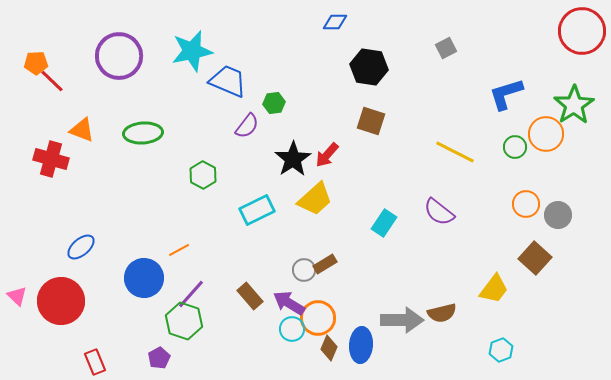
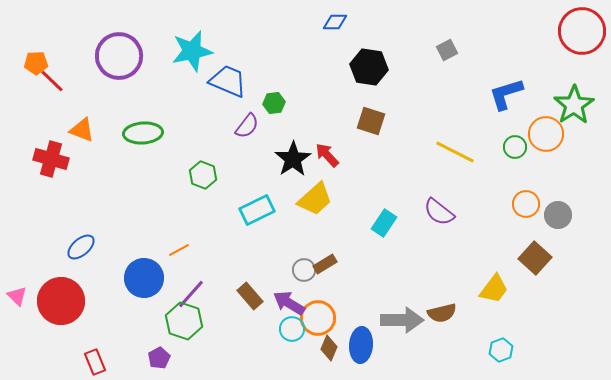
gray square at (446, 48): moved 1 px right, 2 px down
red arrow at (327, 155): rotated 96 degrees clockwise
green hexagon at (203, 175): rotated 8 degrees counterclockwise
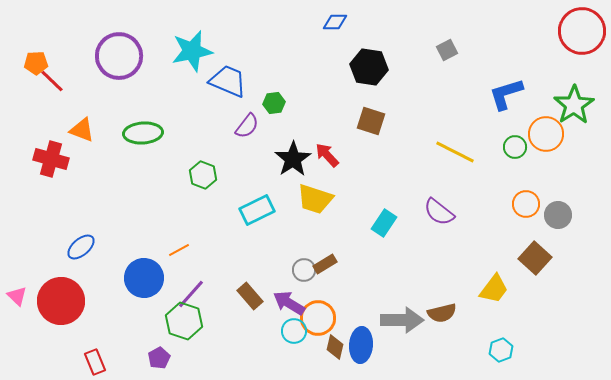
yellow trapezoid at (315, 199): rotated 60 degrees clockwise
cyan circle at (292, 329): moved 2 px right, 2 px down
brown diamond at (329, 348): moved 6 px right, 1 px up; rotated 10 degrees counterclockwise
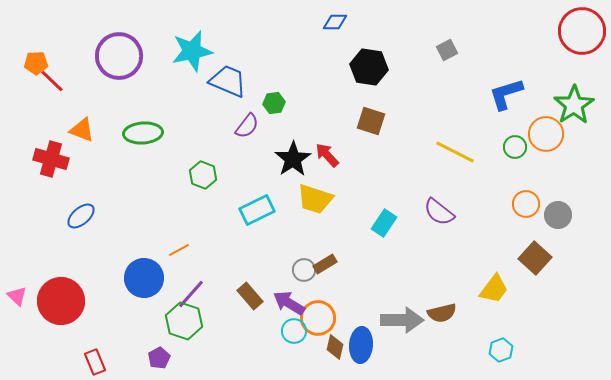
blue ellipse at (81, 247): moved 31 px up
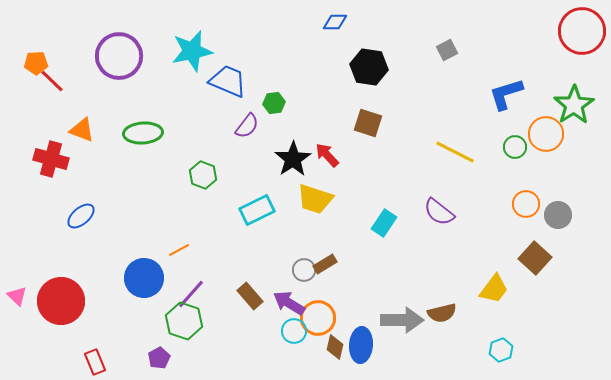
brown square at (371, 121): moved 3 px left, 2 px down
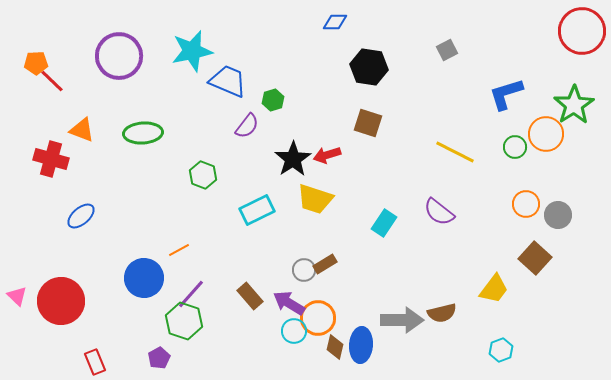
green hexagon at (274, 103): moved 1 px left, 3 px up; rotated 10 degrees counterclockwise
red arrow at (327, 155): rotated 64 degrees counterclockwise
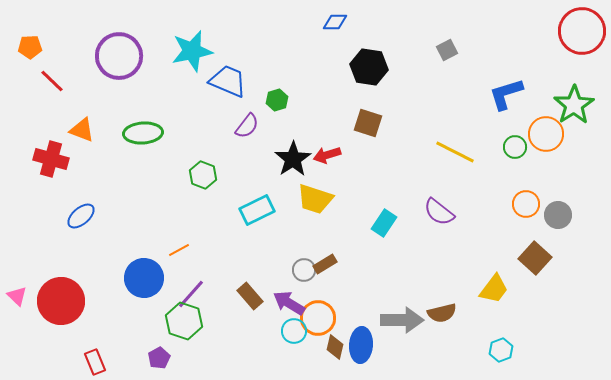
orange pentagon at (36, 63): moved 6 px left, 16 px up
green hexagon at (273, 100): moved 4 px right
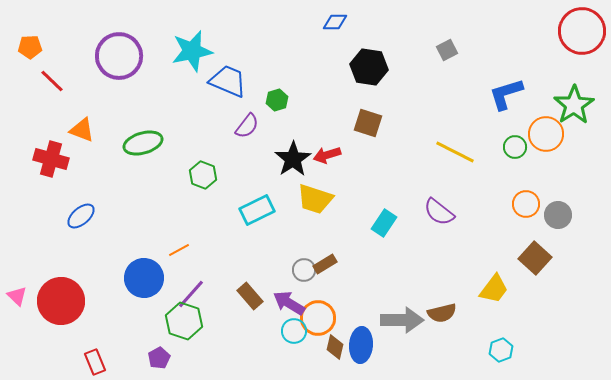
green ellipse at (143, 133): moved 10 px down; rotated 12 degrees counterclockwise
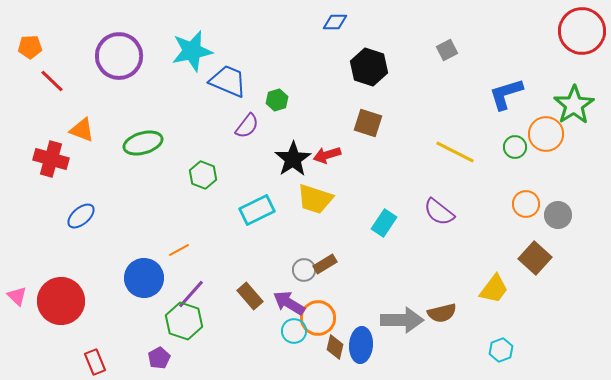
black hexagon at (369, 67): rotated 9 degrees clockwise
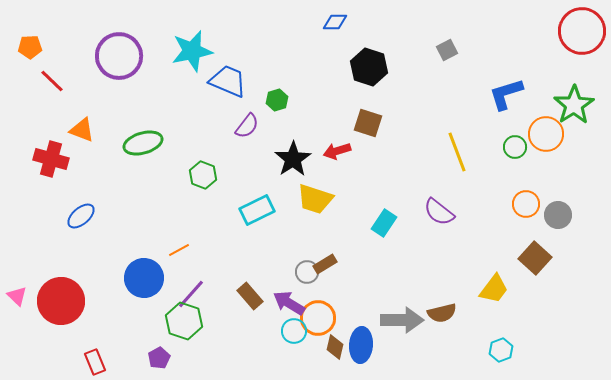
yellow line at (455, 152): moved 2 px right; rotated 42 degrees clockwise
red arrow at (327, 155): moved 10 px right, 4 px up
gray circle at (304, 270): moved 3 px right, 2 px down
